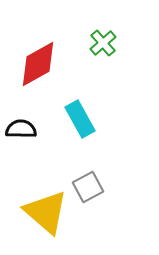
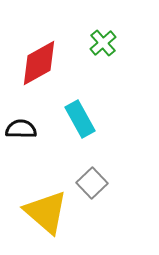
red diamond: moved 1 px right, 1 px up
gray square: moved 4 px right, 4 px up; rotated 16 degrees counterclockwise
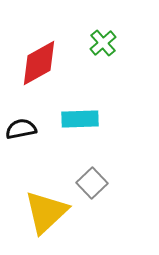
cyan rectangle: rotated 63 degrees counterclockwise
black semicircle: rotated 12 degrees counterclockwise
yellow triangle: rotated 36 degrees clockwise
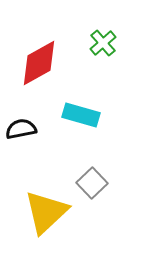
cyan rectangle: moved 1 px right, 4 px up; rotated 18 degrees clockwise
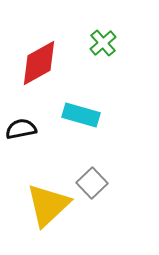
yellow triangle: moved 2 px right, 7 px up
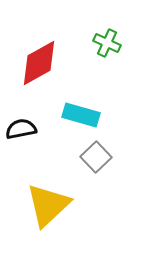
green cross: moved 4 px right; rotated 24 degrees counterclockwise
gray square: moved 4 px right, 26 px up
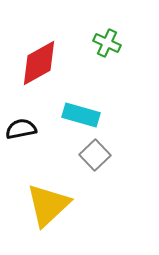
gray square: moved 1 px left, 2 px up
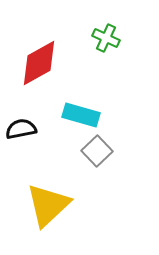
green cross: moved 1 px left, 5 px up
gray square: moved 2 px right, 4 px up
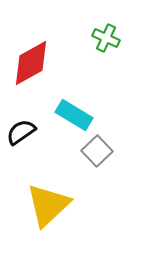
red diamond: moved 8 px left
cyan rectangle: moved 7 px left; rotated 15 degrees clockwise
black semicircle: moved 3 px down; rotated 24 degrees counterclockwise
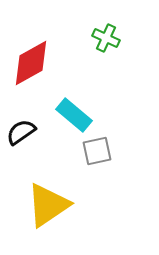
cyan rectangle: rotated 9 degrees clockwise
gray square: rotated 32 degrees clockwise
yellow triangle: rotated 9 degrees clockwise
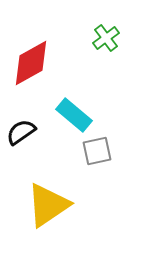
green cross: rotated 28 degrees clockwise
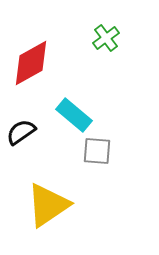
gray square: rotated 16 degrees clockwise
